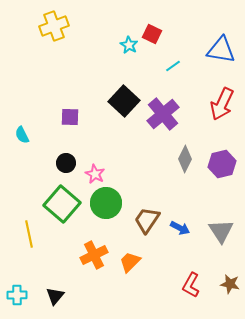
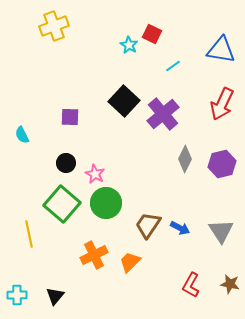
brown trapezoid: moved 1 px right, 5 px down
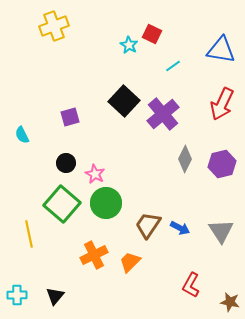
purple square: rotated 18 degrees counterclockwise
brown star: moved 18 px down
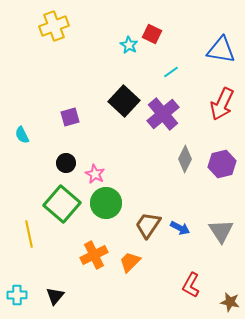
cyan line: moved 2 px left, 6 px down
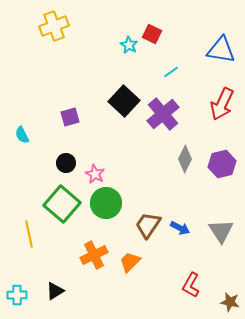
black triangle: moved 5 px up; rotated 18 degrees clockwise
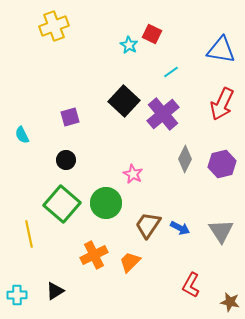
black circle: moved 3 px up
pink star: moved 38 px right
